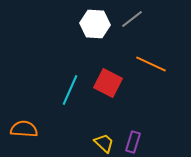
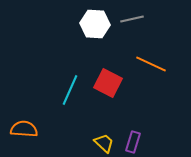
gray line: rotated 25 degrees clockwise
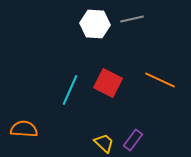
orange line: moved 9 px right, 16 px down
purple rectangle: moved 2 px up; rotated 20 degrees clockwise
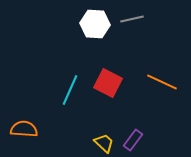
orange line: moved 2 px right, 2 px down
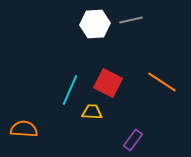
gray line: moved 1 px left, 1 px down
white hexagon: rotated 8 degrees counterclockwise
orange line: rotated 8 degrees clockwise
yellow trapezoid: moved 12 px left, 31 px up; rotated 40 degrees counterclockwise
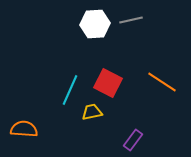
yellow trapezoid: rotated 15 degrees counterclockwise
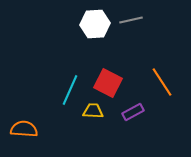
orange line: rotated 24 degrees clockwise
yellow trapezoid: moved 1 px right, 1 px up; rotated 15 degrees clockwise
purple rectangle: moved 28 px up; rotated 25 degrees clockwise
